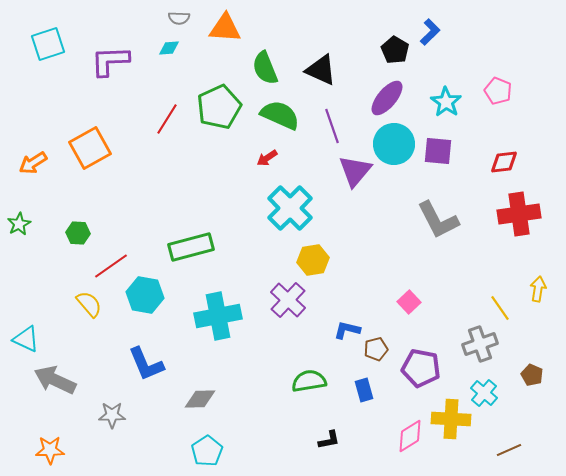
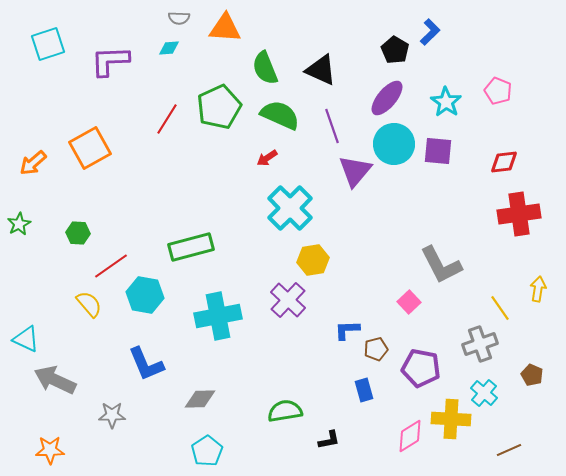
orange arrow at (33, 163): rotated 8 degrees counterclockwise
gray L-shape at (438, 220): moved 3 px right, 45 px down
blue L-shape at (347, 330): rotated 16 degrees counterclockwise
green semicircle at (309, 381): moved 24 px left, 30 px down
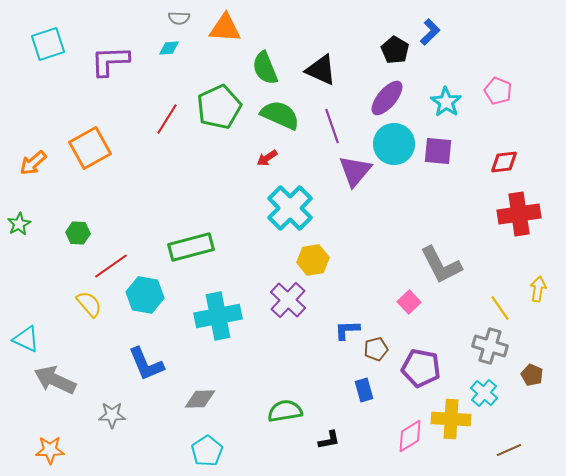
gray cross at (480, 344): moved 10 px right, 2 px down; rotated 36 degrees clockwise
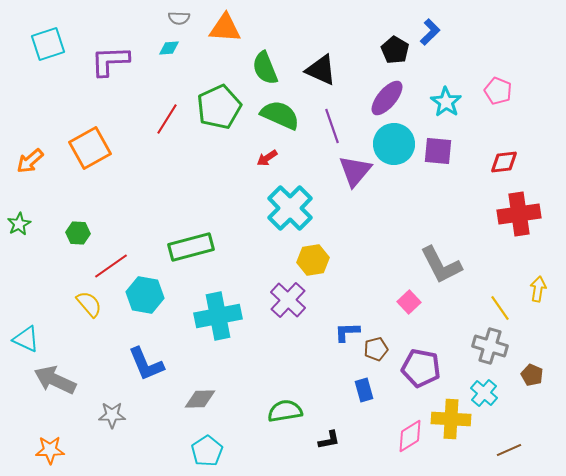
orange arrow at (33, 163): moved 3 px left, 2 px up
blue L-shape at (347, 330): moved 2 px down
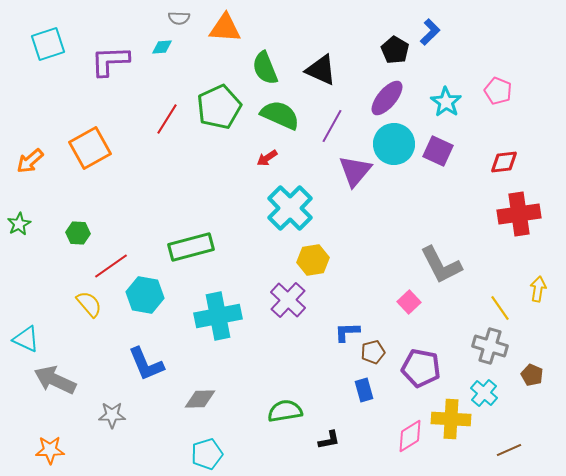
cyan diamond at (169, 48): moved 7 px left, 1 px up
purple line at (332, 126): rotated 48 degrees clockwise
purple square at (438, 151): rotated 20 degrees clockwise
brown pentagon at (376, 349): moved 3 px left, 3 px down
cyan pentagon at (207, 451): moved 3 px down; rotated 16 degrees clockwise
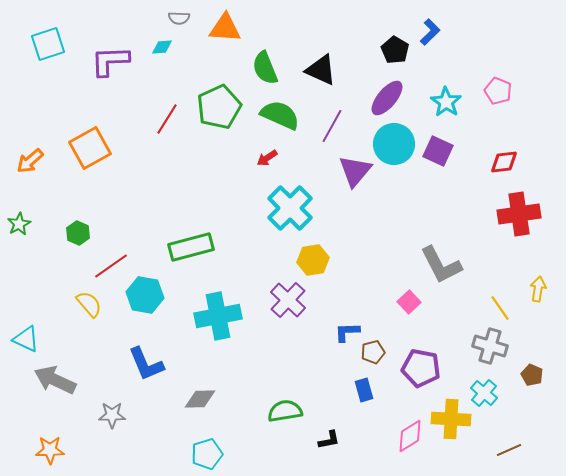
green hexagon at (78, 233): rotated 20 degrees clockwise
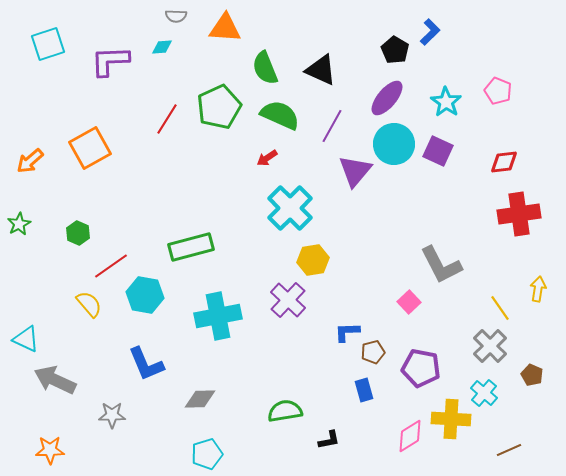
gray semicircle at (179, 18): moved 3 px left, 2 px up
gray cross at (490, 346): rotated 28 degrees clockwise
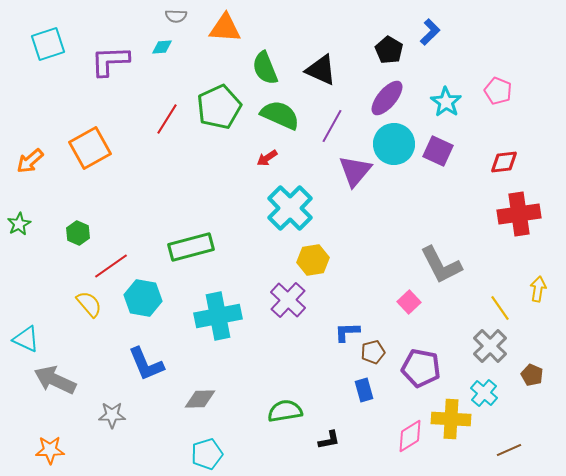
black pentagon at (395, 50): moved 6 px left
cyan hexagon at (145, 295): moved 2 px left, 3 px down
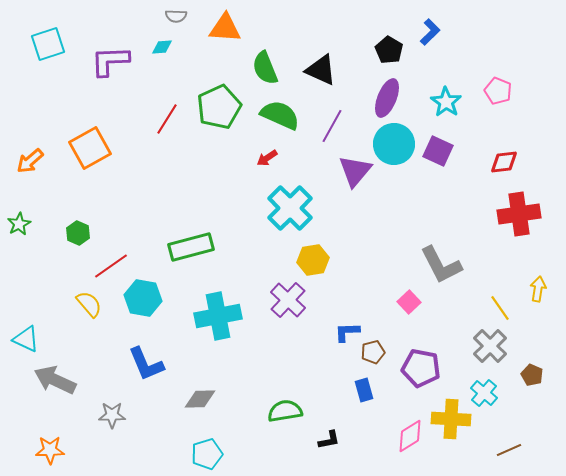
purple ellipse at (387, 98): rotated 18 degrees counterclockwise
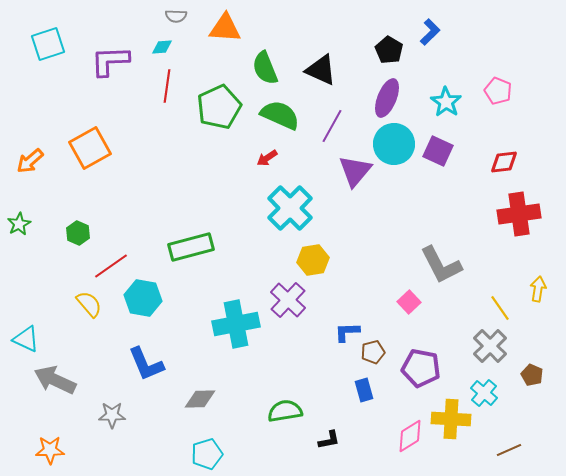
red line at (167, 119): moved 33 px up; rotated 24 degrees counterclockwise
cyan cross at (218, 316): moved 18 px right, 8 px down
